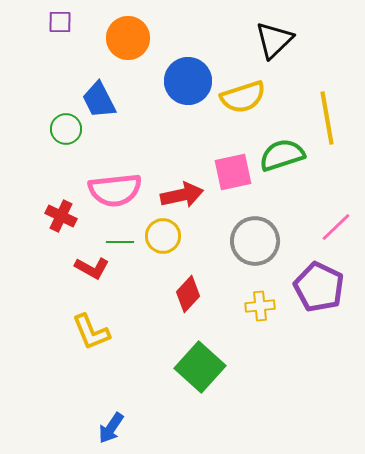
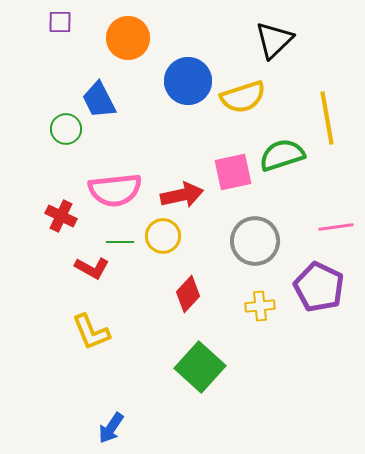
pink line: rotated 36 degrees clockwise
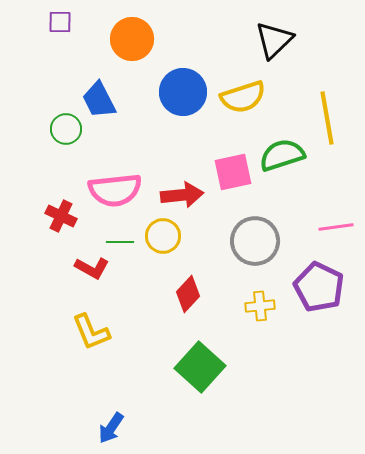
orange circle: moved 4 px right, 1 px down
blue circle: moved 5 px left, 11 px down
red arrow: rotated 6 degrees clockwise
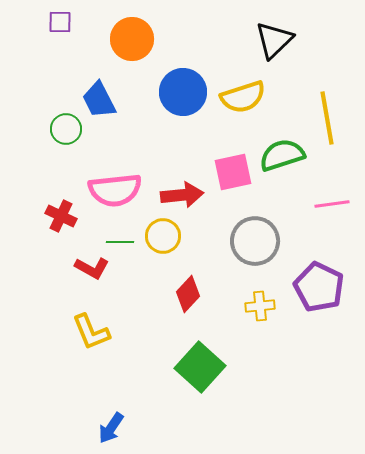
pink line: moved 4 px left, 23 px up
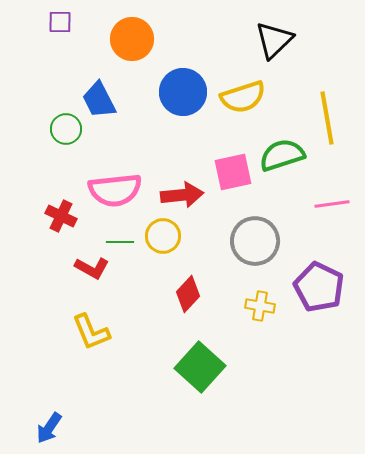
yellow cross: rotated 16 degrees clockwise
blue arrow: moved 62 px left
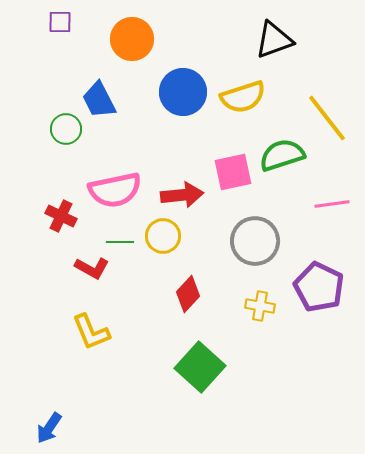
black triangle: rotated 24 degrees clockwise
yellow line: rotated 28 degrees counterclockwise
pink semicircle: rotated 6 degrees counterclockwise
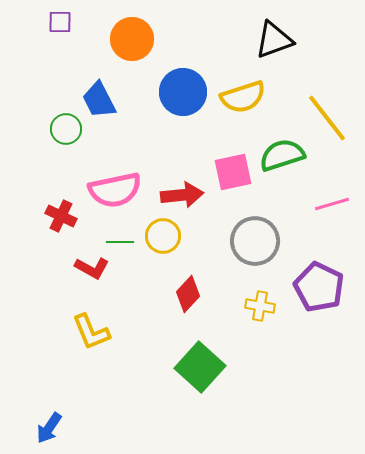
pink line: rotated 8 degrees counterclockwise
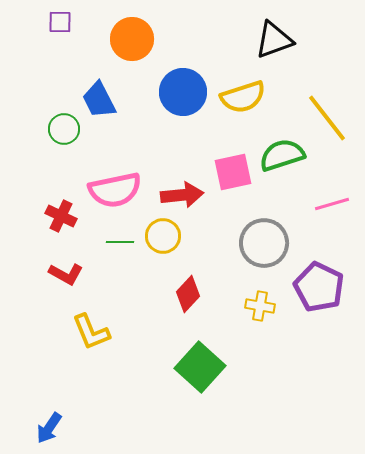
green circle: moved 2 px left
gray circle: moved 9 px right, 2 px down
red L-shape: moved 26 px left, 6 px down
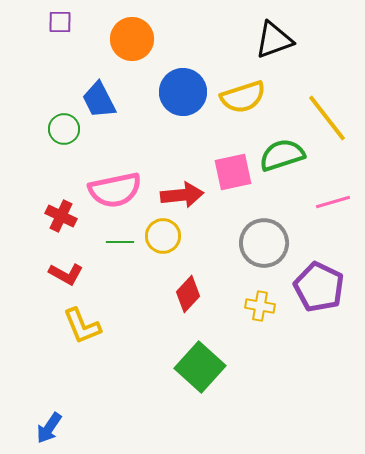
pink line: moved 1 px right, 2 px up
yellow L-shape: moved 9 px left, 6 px up
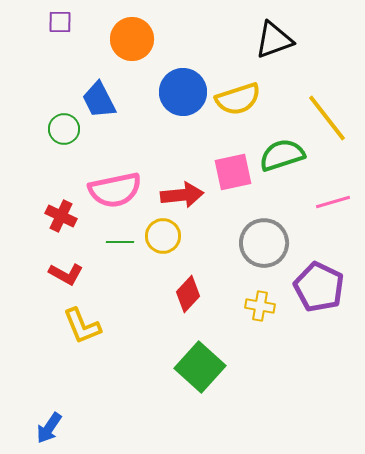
yellow semicircle: moved 5 px left, 2 px down
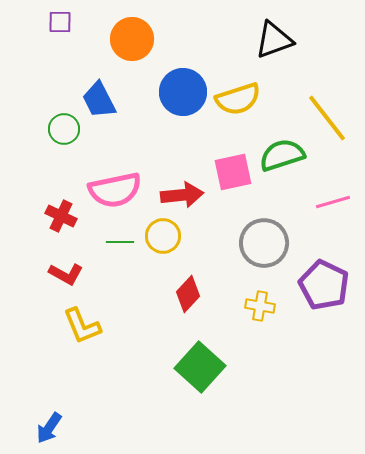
purple pentagon: moved 5 px right, 2 px up
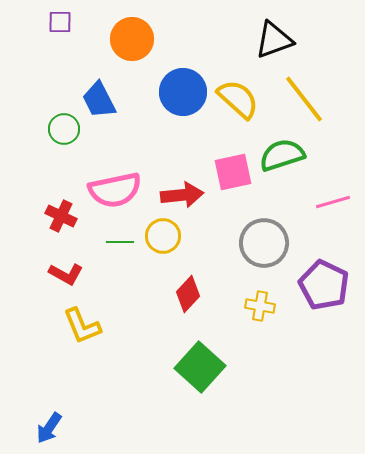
yellow semicircle: rotated 120 degrees counterclockwise
yellow line: moved 23 px left, 19 px up
